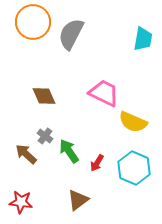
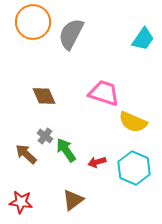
cyan trapezoid: rotated 25 degrees clockwise
pink trapezoid: rotated 8 degrees counterclockwise
green arrow: moved 3 px left, 1 px up
red arrow: moved 1 px up; rotated 42 degrees clockwise
brown triangle: moved 5 px left
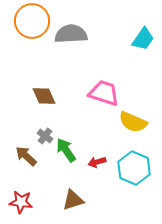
orange circle: moved 1 px left, 1 px up
gray semicircle: rotated 60 degrees clockwise
brown arrow: moved 2 px down
brown triangle: rotated 20 degrees clockwise
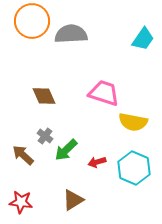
yellow semicircle: rotated 12 degrees counterclockwise
green arrow: rotated 100 degrees counterclockwise
brown arrow: moved 3 px left, 1 px up
brown triangle: rotated 15 degrees counterclockwise
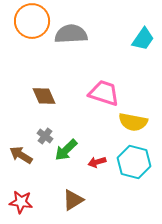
brown arrow: moved 2 px left; rotated 10 degrees counterclockwise
cyan hexagon: moved 6 px up; rotated 8 degrees counterclockwise
